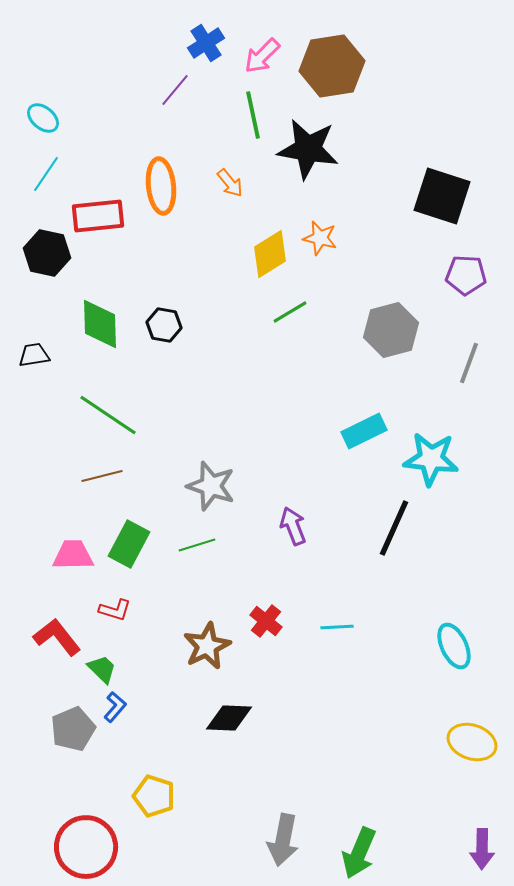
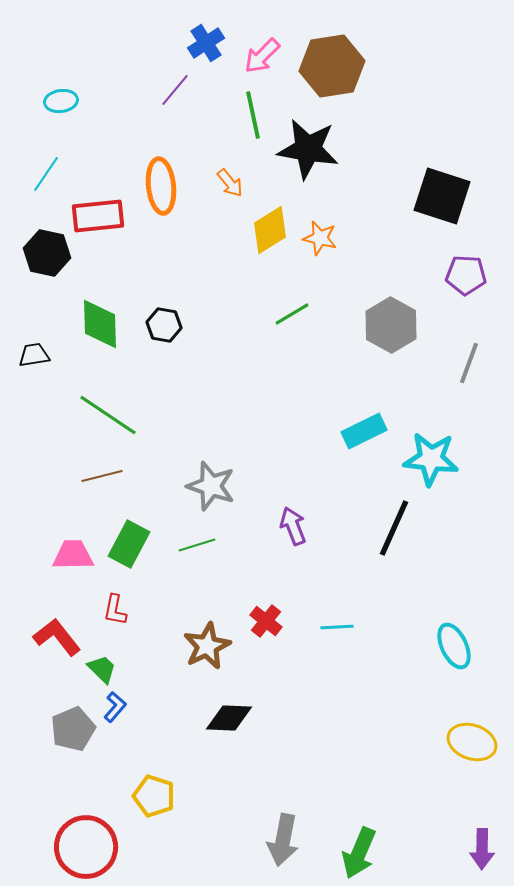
cyan ellipse at (43, 118): moved 18 px right, 17 px up; rotated 48 degrees counterclockwise
yellow diamond at (270, 254): moved 24 px up
green line at (290, 312): moved 2 px right, 2 px down
gray hexagon at (391, 330): moved 5 px up; rotated 16 degrees counterclockwise
red L-shape at (115, 610): rotated 84 degrees clockwise
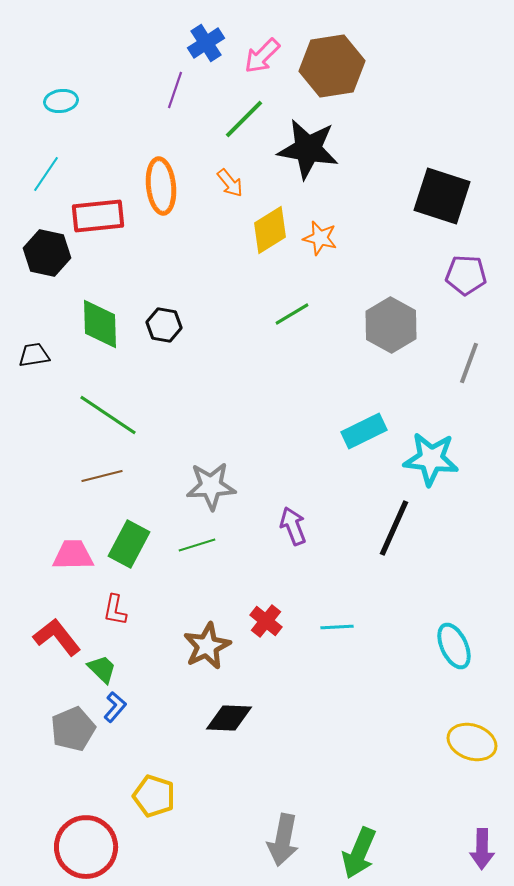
purple line at (175, 90): rotated 21 degrees counterclockwise
green line at (253, 115): moved 9 px left, 4 px down; rotated 57 degrees clockwise
gray star at (211, 486): rotated 21 degrees counterclockwise
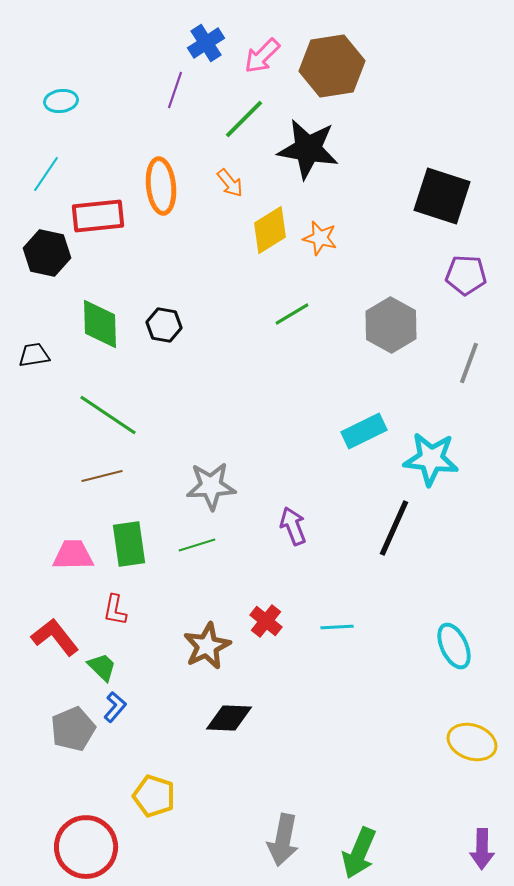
green rectangle at (129, 544): rotated 36 degrees counterclockwise
red L-shape at (57, 637): moved 2 px left
green trapezoid at (102, 669): moved 2 px up
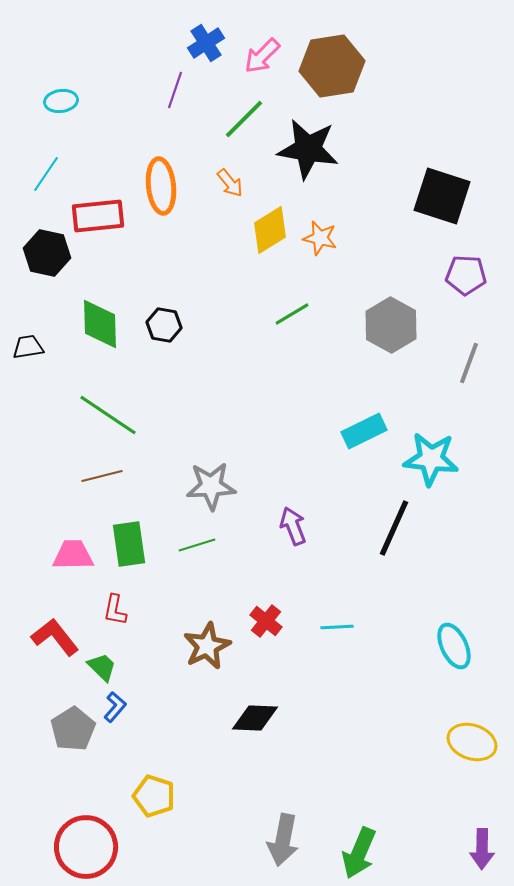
black trapezoid at (34, 355): moved 6 px left, 8 px up
black diamond at (229, 718): moved 26 px right
gray pentagon at (73, 729): rotated 9 degrees counterclockwise
